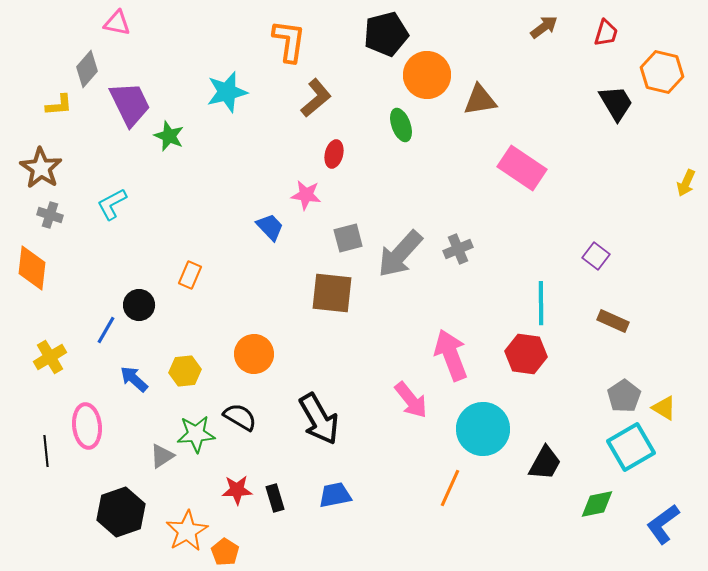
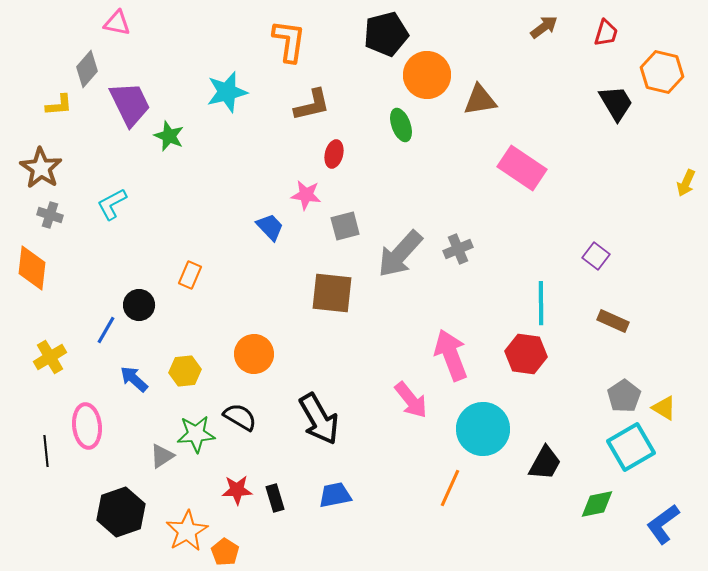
brown L-shape at (316, 98): moved 4 px left, 7 px down; rotated 27 degrees clockwise
gray square at (348, 238): moved 3 px left, 12 px up
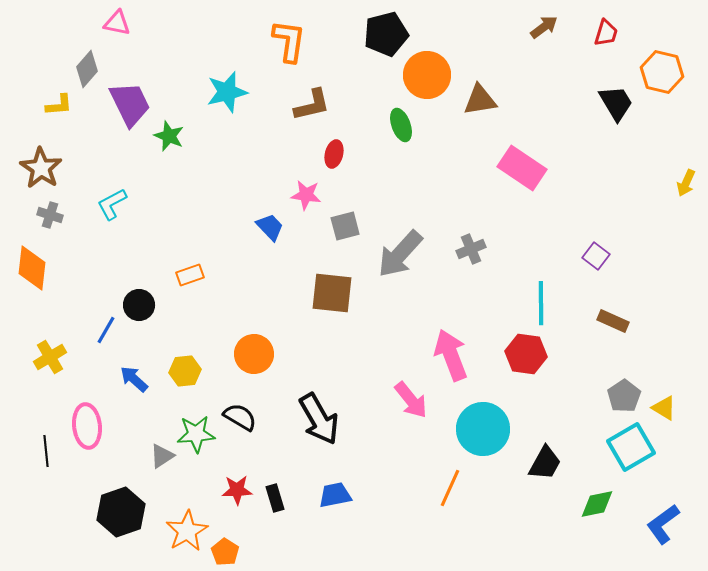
gray cross at (458, 249): moved 13 px right
orange rectangle at (190, 275): rotated 48 degrees clockwise
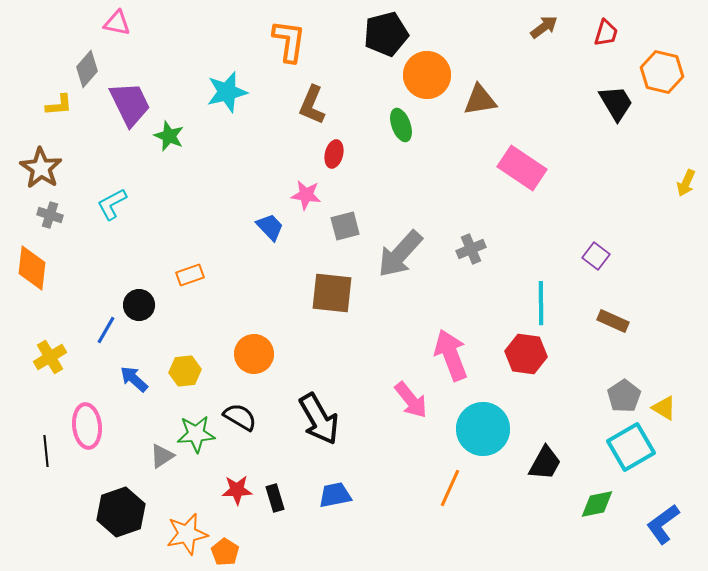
brown L-shape at (312, 105): rotated 126 degrees clockwise
orange star at (187, 531): moved 3 px down; rotated 18 degrees clockwise
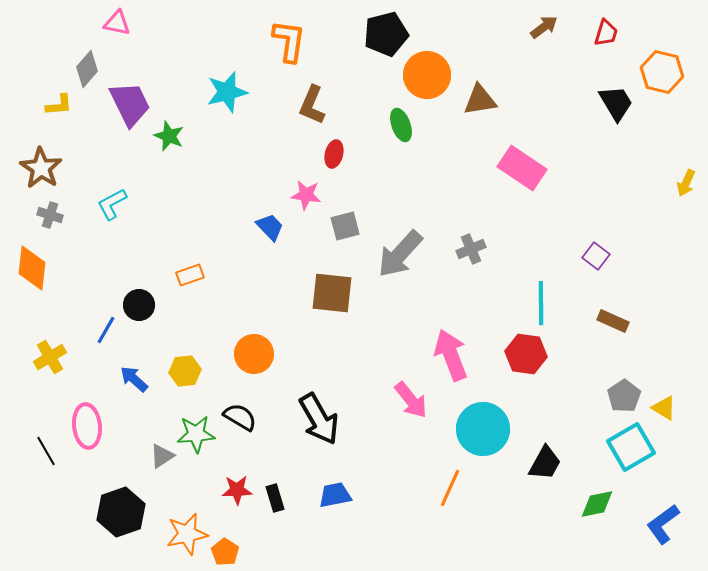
black line at (46, 451): rotated 24 degrees counterclockwise
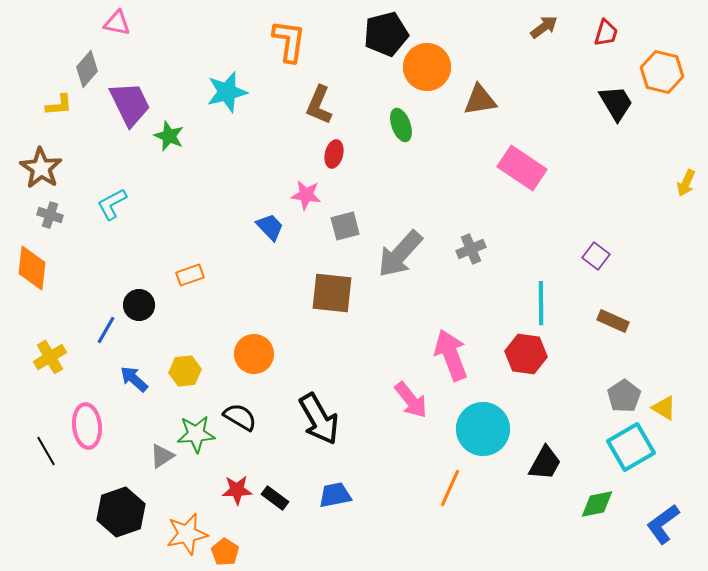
orange circle at (427, 75): moved 8 px up
brown L-shape at (312, 105): moved 7 px right
black rectangle at (275, 498): rotated 36 degrees counterclockwise
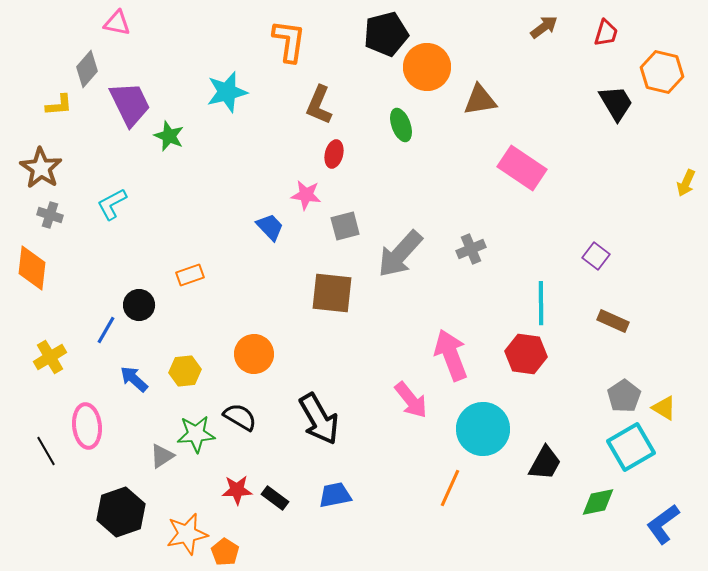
green diamond at (597, 504): moved 1 px right, 2 px up
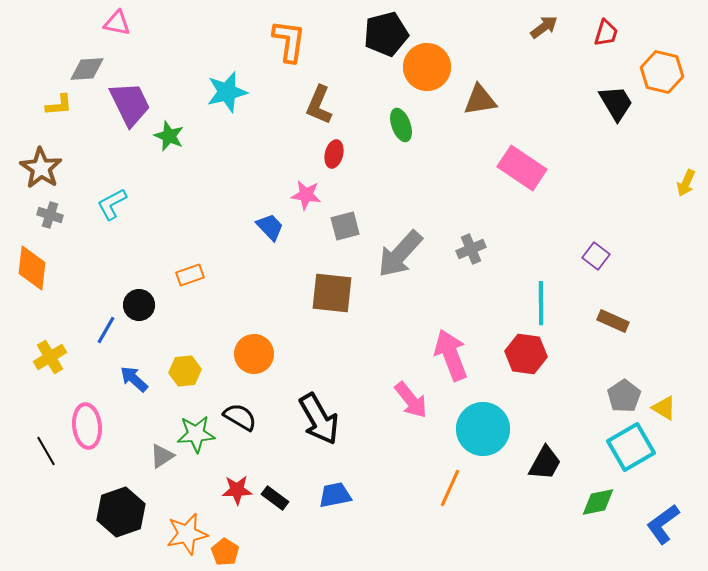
gray diamond at (87, 69): rotated 45 degrees clockwise
